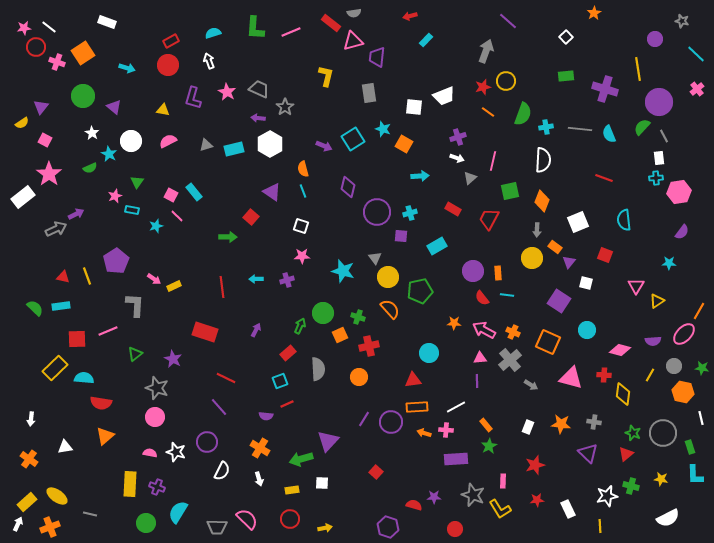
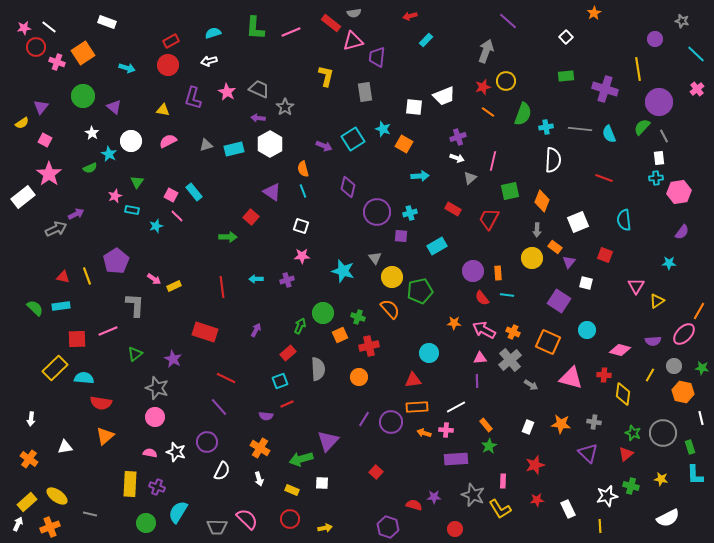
white arrow at (209, 61): rotated 84 degrees counterclockwise
gray rectangle at (369, 93): moved 4 px left, 1 px up
white semicircle at (543, 160): moved 10 px right
yellow circle at (388, 277): moved 4 px right
yellow rectangle at (292, 490): rotated 32 degrees clockwise
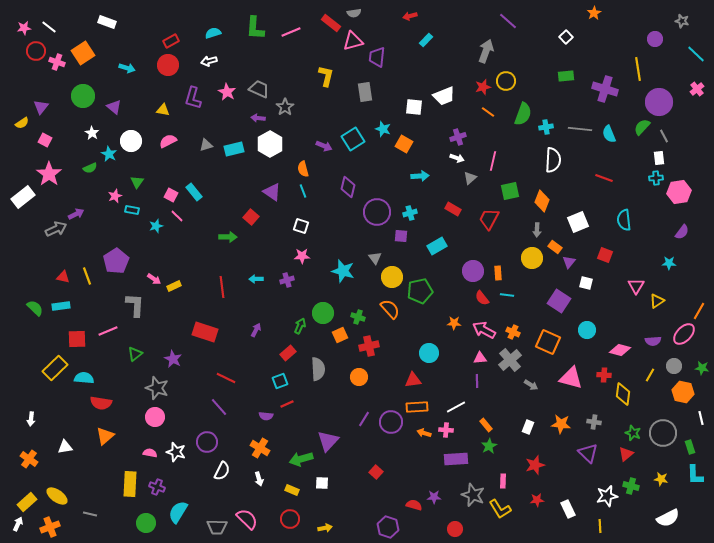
red circle at (36, 47): moved 4 px down
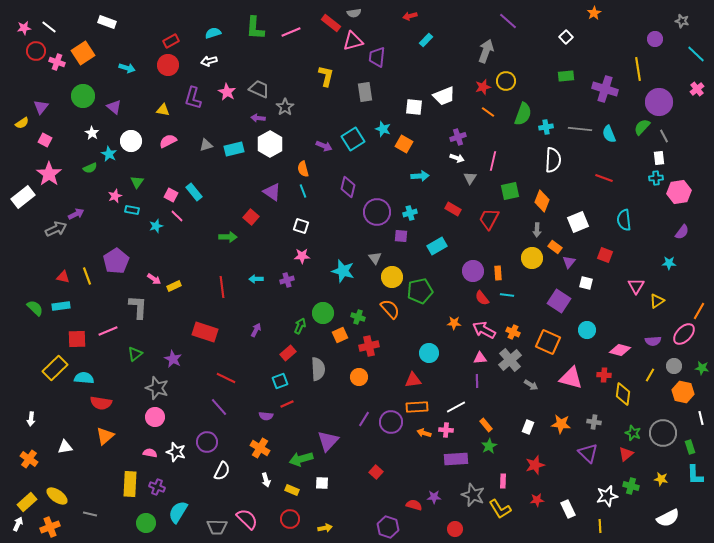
gray triangle at (470, 178): rotated 16 degrees counterclockwise
gray L-shape at (135, 305): moved 3 px right, 2 px down
white arrow at (259, 479): moved 7 px right, 1 px down
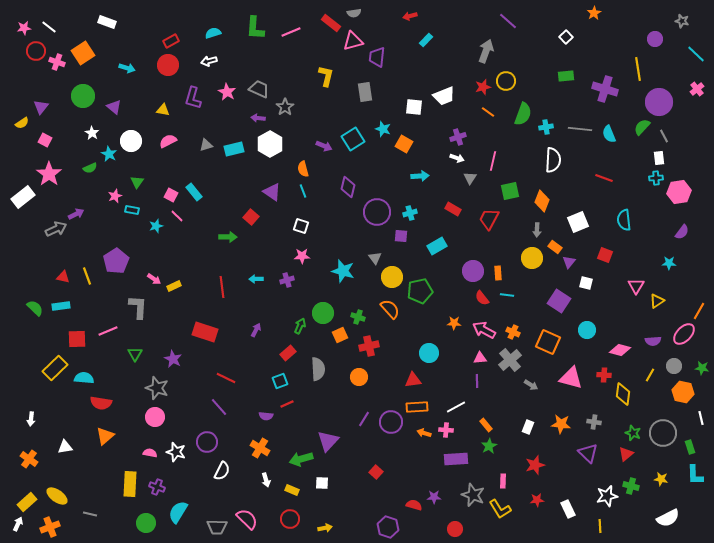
green triangle at (135, 354): rotated 21 degrees counterclockwise
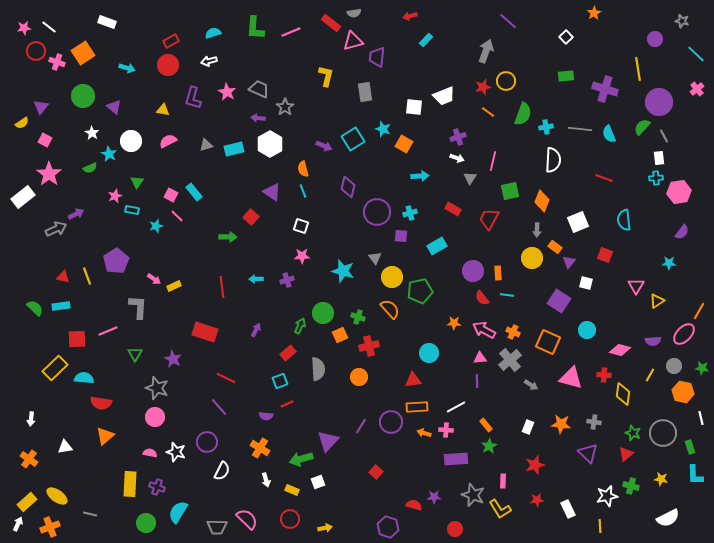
purple line at (364, 419): moved 3 px left, 7 px down
white square at (322, 483): moved 4 px left, 1 px up; rotated 24 degrees counterclockwise
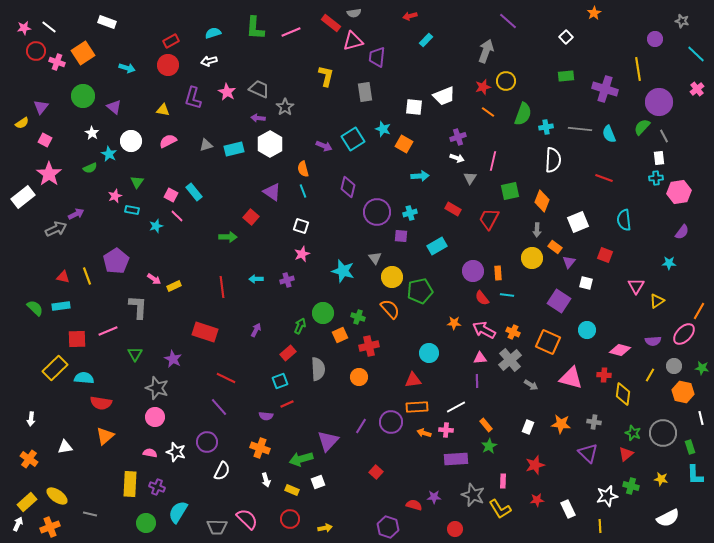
pink star at (302, 256): moved 2 px up; rotated 21 degrees counterclockwise
orange cross at (260, 448): rotated 12 degrees counterclockwise
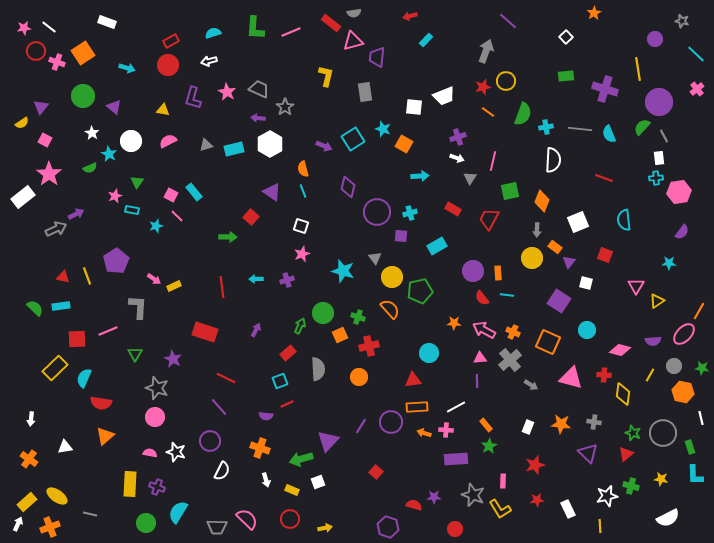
cyan semicircle at (84, 378): rotated 72 degrees counterclockwise
purple circle at (207, 442): moved 3 px right, 1 px up
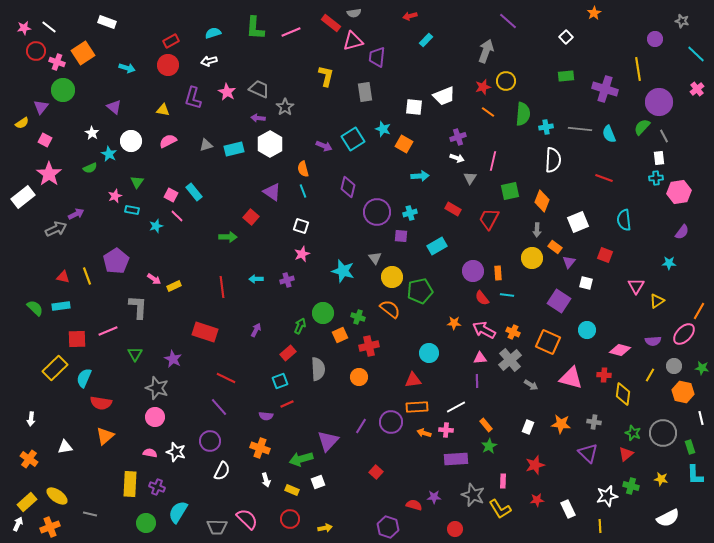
green circle at (83, 96): moved 20 px left, 6 px up
green semicircle at (523, 114): rotated 15 degrees counterclockwise
orange semicircle at (390, 309): rotated 10 degrees counterclockwise
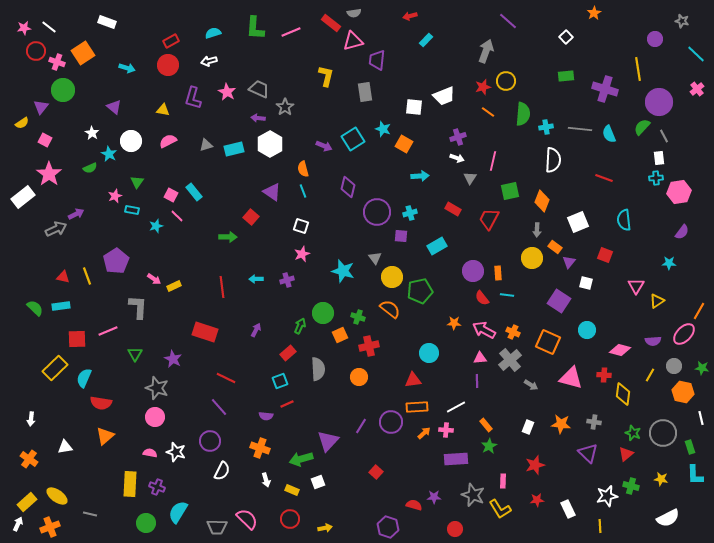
purple trapezoid at (377, 57): moved 3 px down
orange arrow at (424, 433): rotated 120 degrees clockwise
